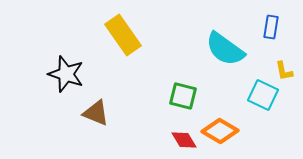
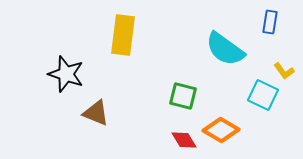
blue rectangle: moved 1 px left, 5 px up
yellow rectangle: rotated 42 degrees clockwise
yellow L-shape: rotated 25 degrees counterclockwise
orange diamond: moved 1 px right, 1 px up
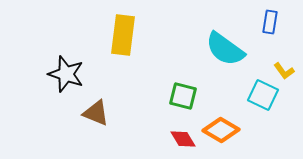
red diamond: moved 1 px left, 1 px up
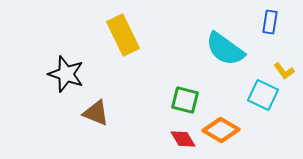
yellow rectangle: rotated 33 degrees counterclockwise
green square: moved 2 px right, 4 px down
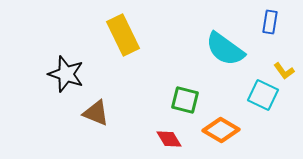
red diamond: moved 14 px left
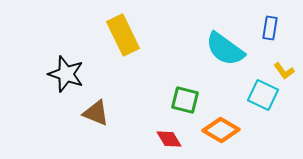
blue rectangle: moved 6 px down
